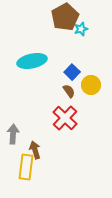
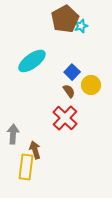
brown pentagon: moved 2 px down
cyan star: moved 3 px up
cyan ellipse: rotated 24 degrees counterclockwise
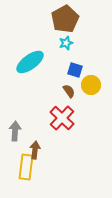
cyan star: moved 15 px left, 17 px down
cyan ellipse: moved 2 px left, 1 px down
blue square: moved 3 px right, 2 px up; rotated 28 degrees counterclockwise
red cross: moved 3 px left
gray arrow: moved 2 px right, 3 px up
brown arrow: rotated 24 degrees clockwise
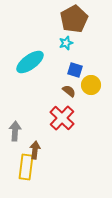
brown pentagon: moved 9 px right
brown semicircle: rotated 16 degrees counterclockwise
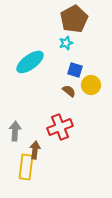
red cross: moved 2 px left, 9 px down; rotated 25 degrees clockwise
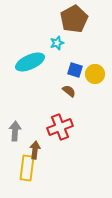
cyan star: moved 9 px left
cyan ellipse: rotated 12 degrees clockwise
yellow circle: moved 4 px right, 11 px up
yellow rectangle: moved 1 px right, 1 px down
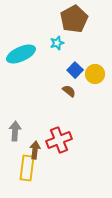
cyan ellipse: moved 9 px left, 8 px up
blue square: rotated 28 degrees clockwise
red cross: moved 1 px left, 13 px down
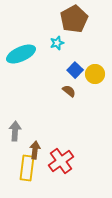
red cross: moved 2 px right, 21 px down; rotated 15 degrees counterclockwise
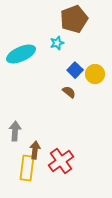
brown pentagon: rotated 8 degrees clockwise
brown semicircle: moved 1 px down
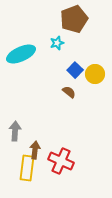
red cross: rotated 30 degrees counterclockwise
